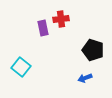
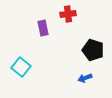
red cross: moved 7 px right, 5 px up
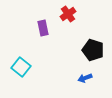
red cross: rotated 28 degrees counterclockwise
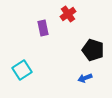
cyan square: moved 1 px right, 3 px down; rotated 18 degrees clockwise
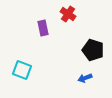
red cross: rotated 21 degrees counterclockwise
cyan square: rotated 36 degrees counterclockwise
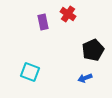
purple rectangle: moved 6 px up
black pentagon: rotated 30 degrees clockwise
cyan square: moved 8 px right, 2 px down
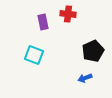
red cross: rotated 28 degrees counterclockwise
black pentagon: moved 1 px down
cyan square: moved 4 px right, 17 px up
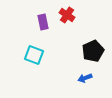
red cross: moved 1 px left, 1 px down; rotated 28 degrees clockwise
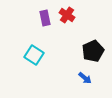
purple rectangle: moved 2 px right, 4 px up
cyan square: rotated 12 degrees clockwise
blue arrow: rotated 120 degrees counterclockwise
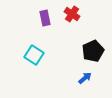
red cross: moved 5 px right, 1 px up
blue arrow: rotated 80 degrees counterclockwise
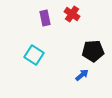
black pentagon: rotated 20 degrees clockwise
blue arrow: moved 3 px left, 3 px up
